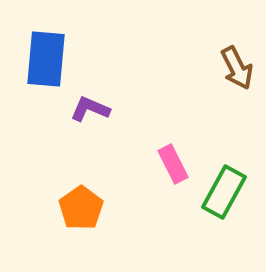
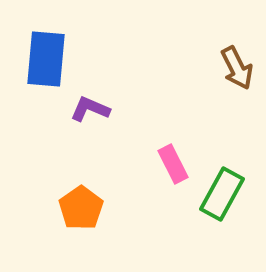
green rectangle: moved 2 px left, 2 px down
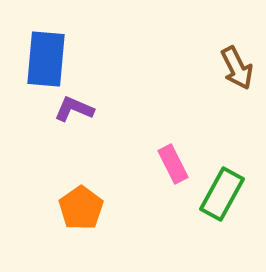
purple L-shape: moved 16 px left
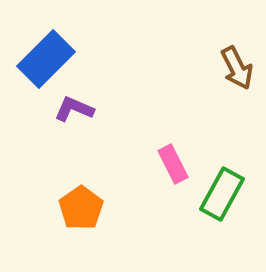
blue rectangle: rotated 40 degrees clockwise
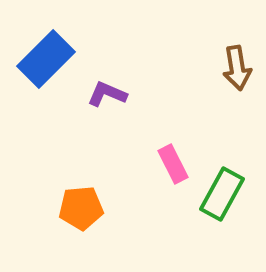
brown arrow: rotated 18 degrees clockwise
purple L-shape: moved 33 px right, 15 px up
orange pentagon: rotated 30 degrees clockwise
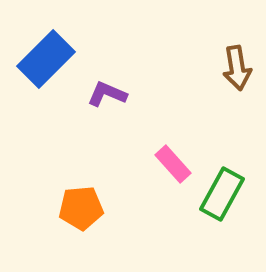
pink rectangle: rotated 15 degrees counterclockwise
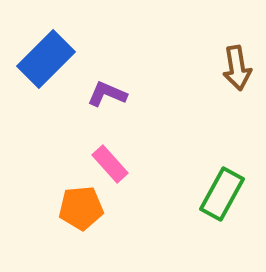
pink rectangle: moved 63 px left
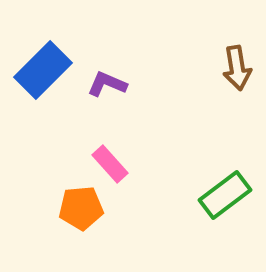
blue rectangle: moved 3 px left, 11 px down
purple L-shape: moved 10 px up
green rectangle: moved 3 px right, 1 px down; rotated 24 degrees clockwise
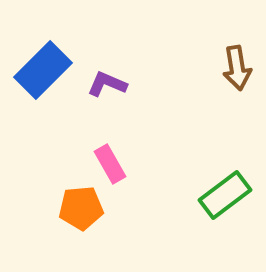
pink rectangle: rotated 12 degrees clockwise
